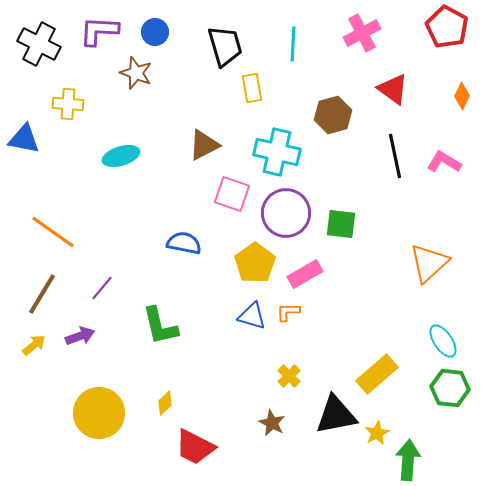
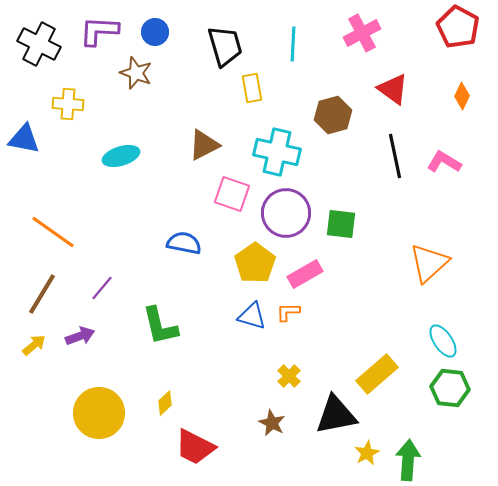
red pentagon at (447, 27): moved 11 px right
yellow star at (377, 433): moved 10 px left, 20 px down
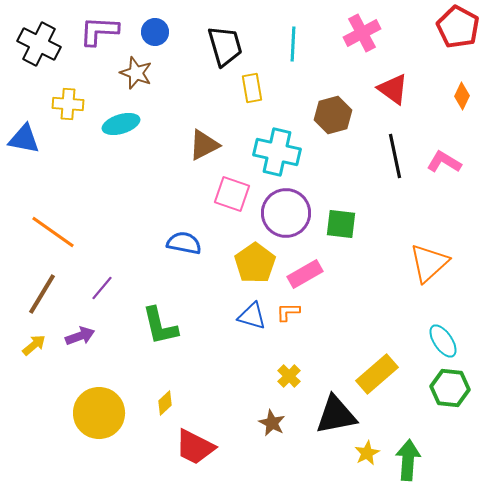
cyan ellipse at (121, 156): moved 32 px up
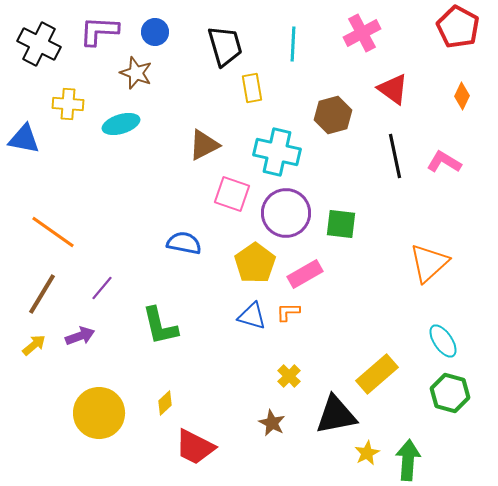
green hexagon at (450, 388): moved 5 px down; rotated 9 degrees clockwise
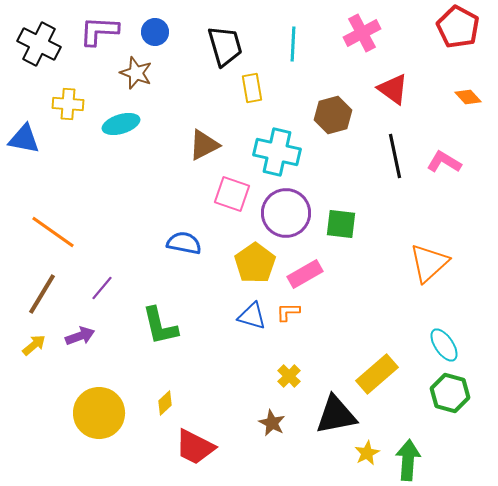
orange diamond at (462, 96): moved 6 px right, 1 px down; rotated 68 degrees counterclockwise
cyan ellipse at (443, 341): moved 1 px right, 4 px down
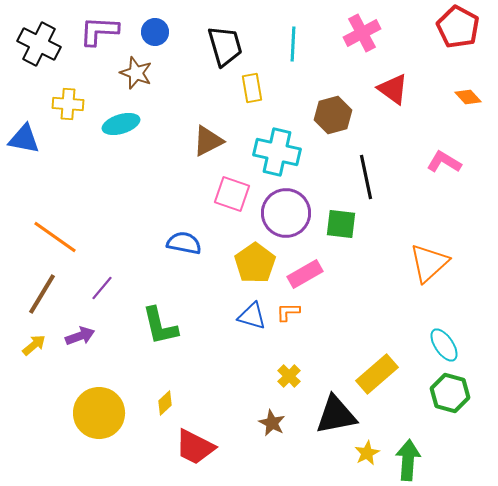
brown triangle at (204, 145): moved 4 px right, 4 px up
black line at (395, 156): moved 29 px left, 21 px down
orange line at (53, 232): moved 2 px right, 5 px down
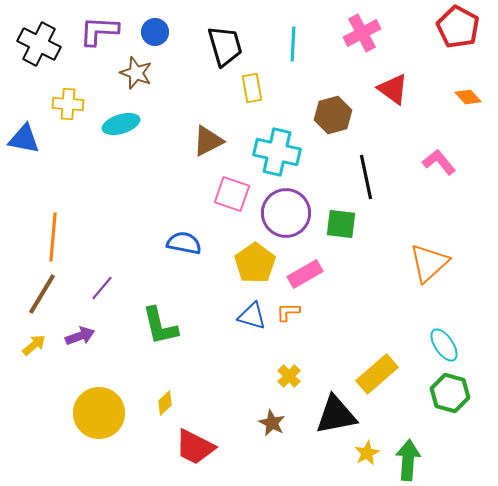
pink L-shape at (444, 162): moved 5 px left; rotated 20 degrees clockwise
orange line at (55, 237): moved 2 px left; rotated 60 degrees clockwise
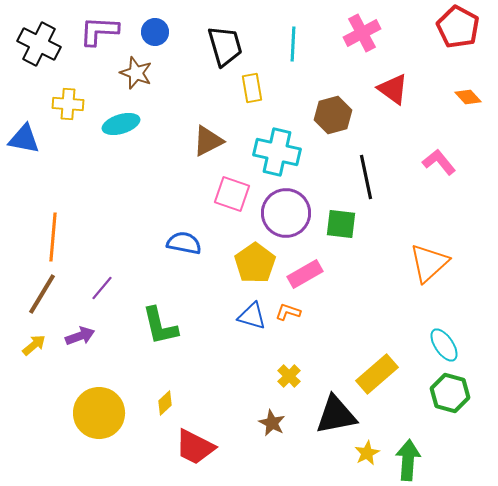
orange L-shape at (288, 312): rotated 20 degrees clockwise
